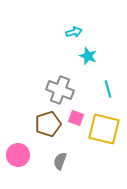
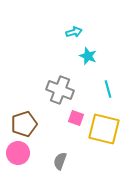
brown pentagon: moved 24 px left
pink circle: moved 2 px up
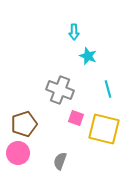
cyan arrow: rotated 105 degrees clockwise
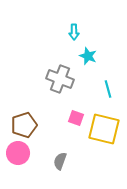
gray cross: moved 11 px up
brown pentagon: moved 1 px down
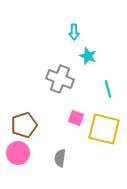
gray semicircle: moved 3 px up; rotated 12 degrees counterclockwise
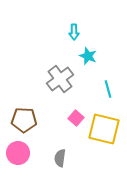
gray cross: rotated 32 degrees clockwise
pink square: rotated 21 degrees clockwise
brown pentagon: moved 5 px up; rotated 20 degrees clockwise
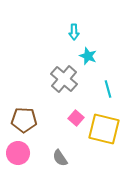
gray cross: moved 4 px right; rotated 12 degrees counterclockwise
gray semicircle: rotated 42 degrees counterclockwise
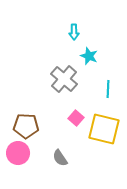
cyan star: moved 1 px right
cyan line: rotated 18 degrees clockwise
brown pentagon: moved 2 px right, 6 px down
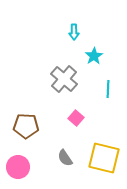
cyan star: moved 5 px right; rotated 18 degrees clockwise
yellow square: moved 29 px down
pink circle: moved 14 px down
gray semicircle: moved 5 px right
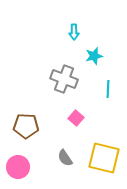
cyan star: rotated 18 degrees clockwise
gray cross: rotated 20 degrees counterclockwise
